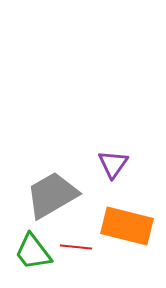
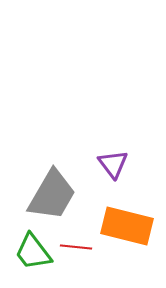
purple triangle: rotated 12 degrees counterclockwise
gray trapezoid: rotated 150 degrees clockwise
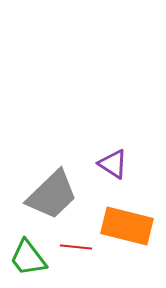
purple triangle: rotated 20 degrees counterclockwise
gray trapezoid: rotated 16 degrees clockwise
green trapezoid: moved 5 px left, 6 px down
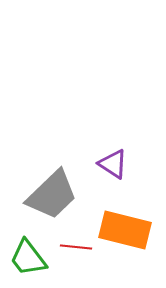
orange rectangle: moved 2 px left, 4 px down
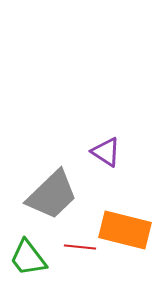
purple triangle: moved 7 px left, 12 px up
red line: moved 4 px right
